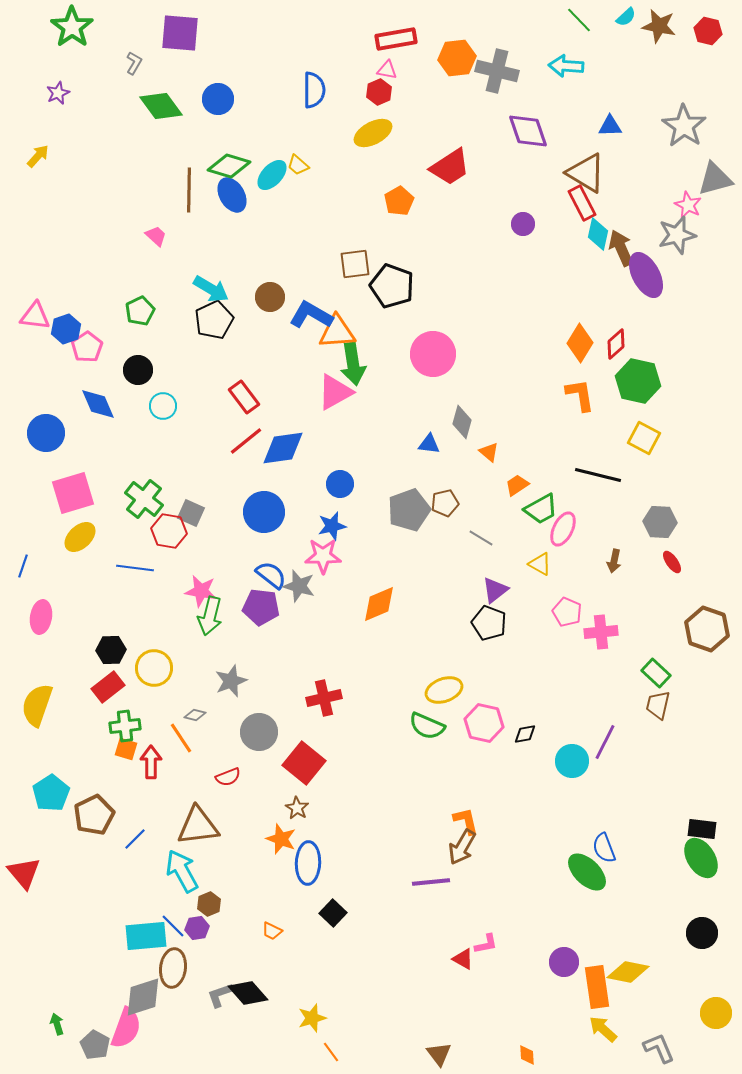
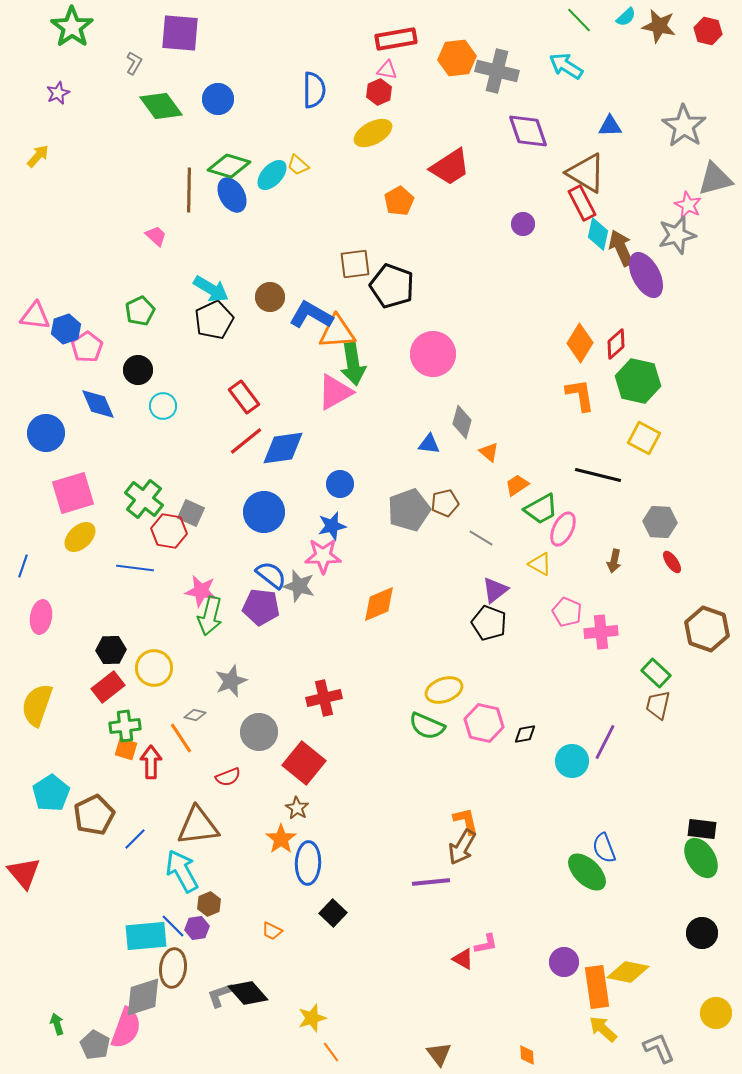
cyan arrow at (566, 66): rotated 28 degrees clockwise
orange star at (281, 839): rotated 16 degrees clockwise
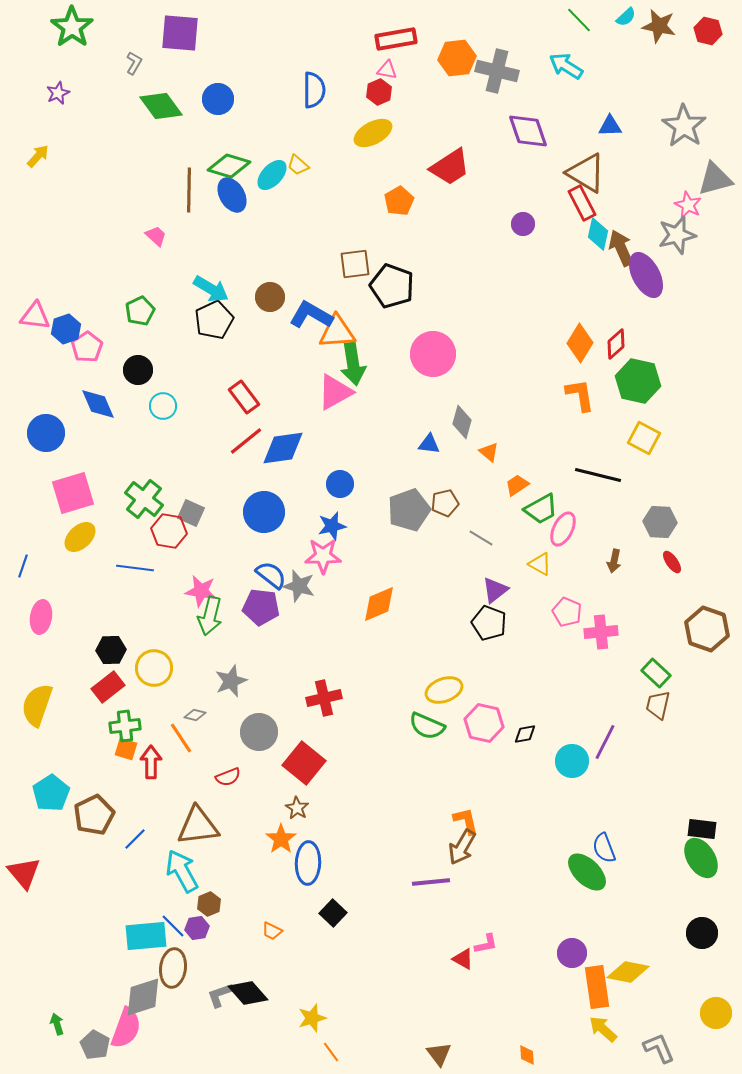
purple circle at (564, 962): moved 8 px right, 9 px up
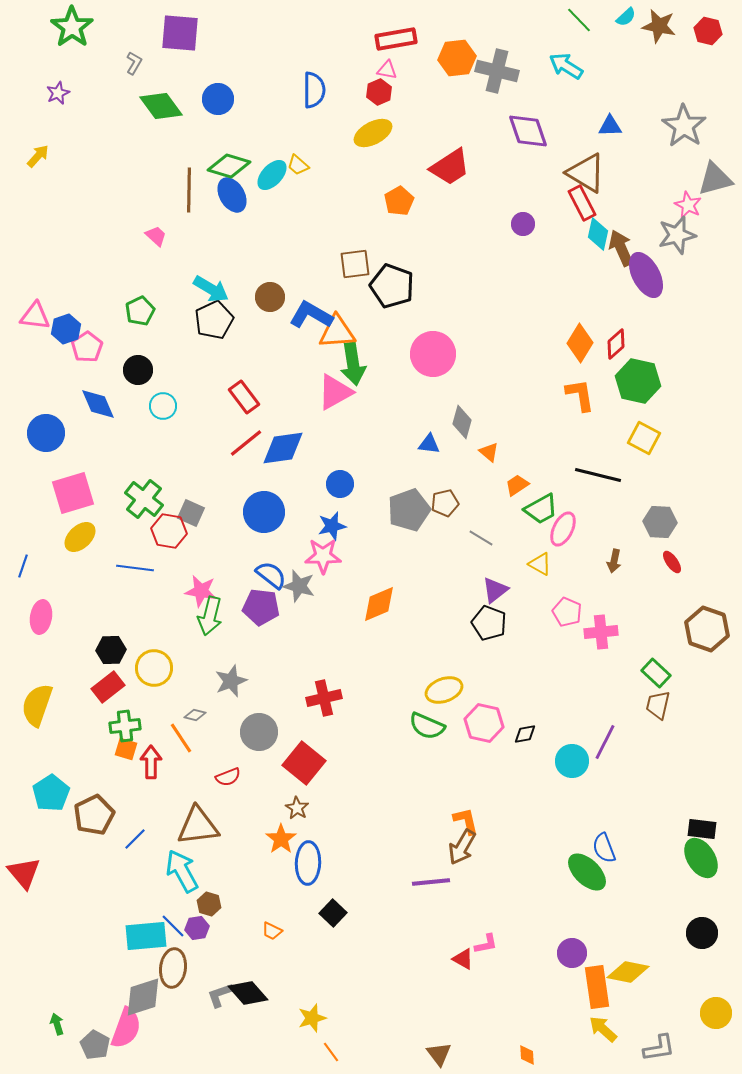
red line at (246, 441): moved 2 px down
brown hexagon at (209, 904): rotated 20 degrees counterclockwise
gray L-shape at (659, 1048): rotated 104 degrees clockwise
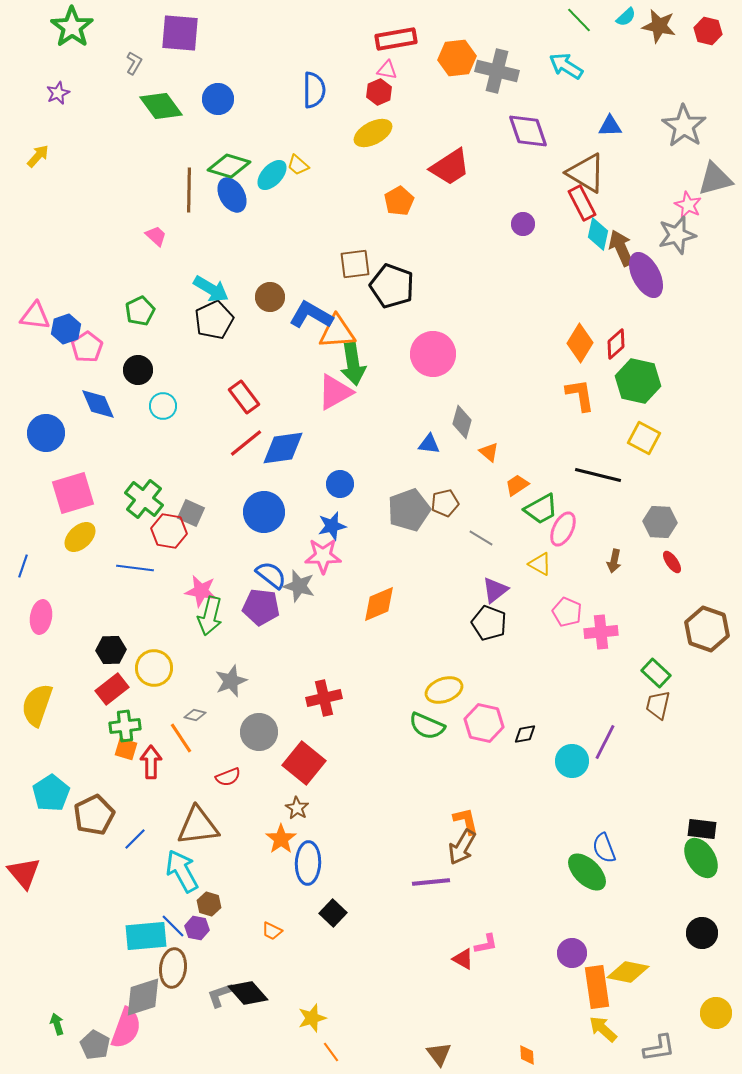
red rectangle at (108, 687): moved 4 px right, 2 px down
purple hexagon at (197, 928): rotated 20 degrees clockwise
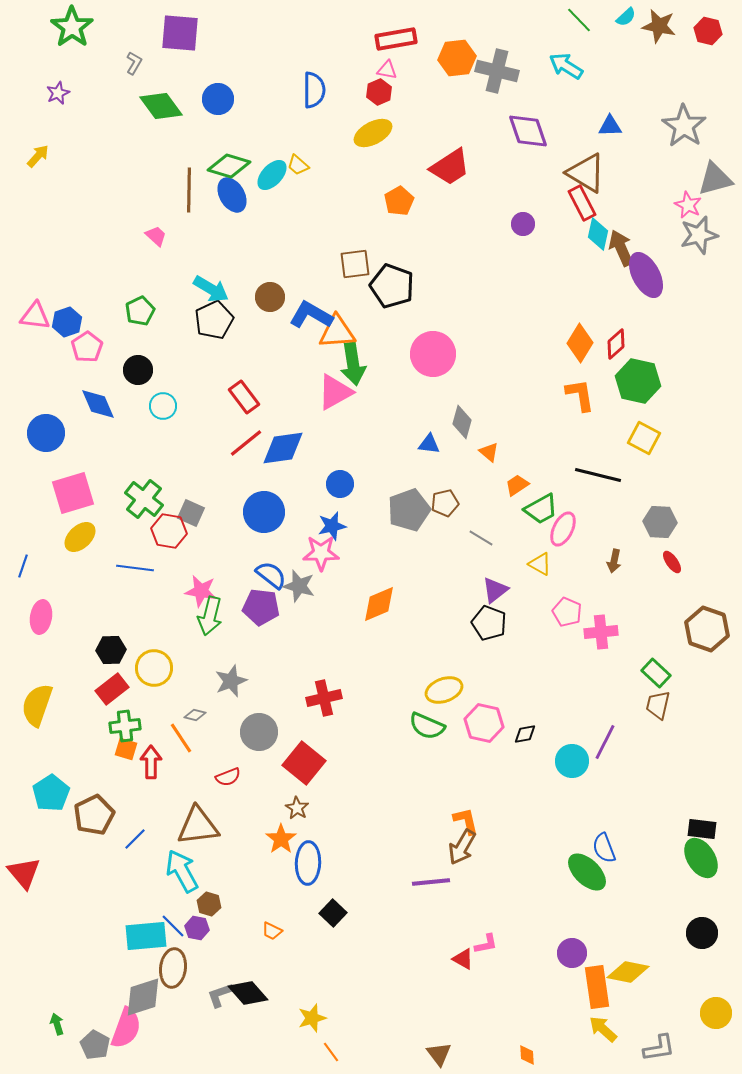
gray star at (677, 235): moved 22 px right
blue hexagon at (66, 329): moved 1 px right, 7 px up
pink star at (323, 556): moved 2 px left, 3 px up
